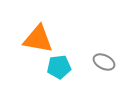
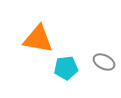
cyan pentagon: moved 7 px right, 1 px down
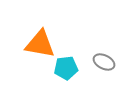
orange triangle: moved 2 px right, 5 px down
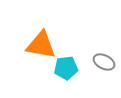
orange triangle: moved 1 px right, 1 px down
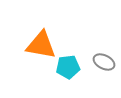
cyan pentagon: moved 2 px right, 1 px up
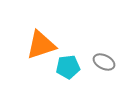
orange triangle: rotated 28 degrees counterclockwise
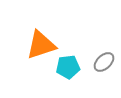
gray ellipse: rotated 70 degrees counterclockwise
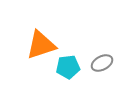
gray ellipse: moved 2 px left, 1 px down; rotated 15 degrees clockwise
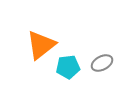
orange triangle: rotated 20 degrees counterclockwise
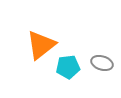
gray ellipse: rotated 45 degrees clockwise
